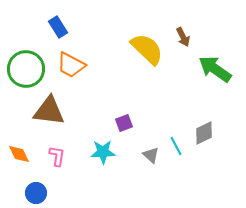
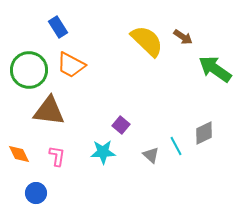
brown arrow: rotated 30 degrees counterclockwise
yellow semicircle: moved 8 px up
green circle: moved 3 px right, 1 px down
purple square: moved 3 px left, 2 px down; rotated 30 degrees counterclockwise
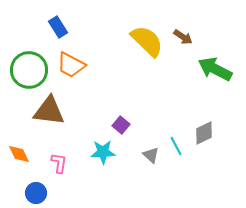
green arrow: rotated 8 degrees counterclockwise
pink L-shape: moved 2 px right, 7 px down
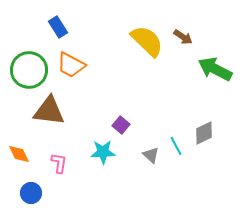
blue circle: moved 5 px left
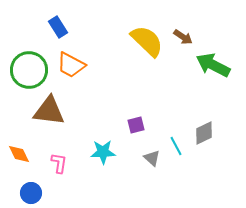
green arrow: moved 2 px left, 4 px up
purple square: moved 15 px right; rotated 36 degrees clockwise
gray triangle: moved 1 px right, 3 px down
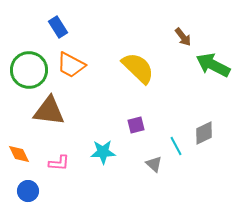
brown arrow: rotated 18 degrees clockwise
yellow semicircle: moved 9 px left, 27 px down
gray triangle: moved 2 px right, 6 px down
pink L-shape: rotated 85 degrees clockwise
blue circle: moved 3 px left, 2 px up
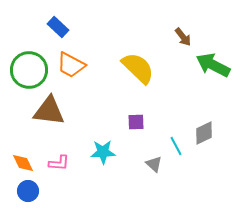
blue rectangle: rotated 15 degrees counterclockwise
purple square: moved 3 px up; rotated 12 degrees clockwise
orange diamond: moved 4 px right, 9 px down
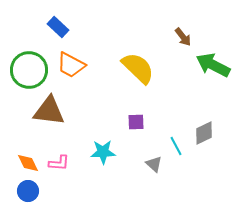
orange diamond: moved 5 px right
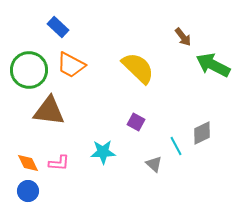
purple square: rotated 30 degrees clockwise
gray diamond: moved 2 px left
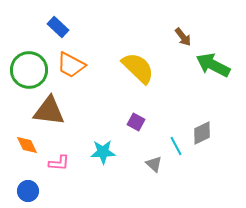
orange diamond: moved 1 px left, 18 px up
